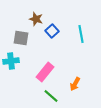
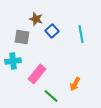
gray square: moved 1 px right, 1 px up
cyan cross: moved 2 px right
pink rectangle: moved 8 px left, 2 px down
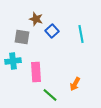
pink rectangle: moved 1 px left, 2 px up; rotated 42 degrees counterclockwise
green line: moved 1 px left, 1 px up
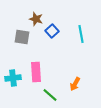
cyan cross: moved 17 px down
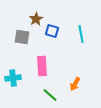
brown star: rotated 24 degrees clockwise
blue square: rotated 32 degrees counterclockwise
pink rectangle: moved 6 px right, 6 px up
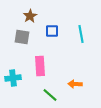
brown star: moved 6 px left, 3 px up
blue square: rotated 16 degrees counterclockwise
pink rectangle: moved 2 px left
orange arrow: rotated 64 degrees clockwise
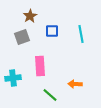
gray square: rotated 28 degrees counterclockwise
